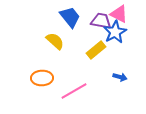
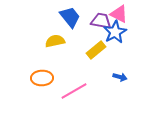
yellow semicircle: rotated 54 degrees counterclockwise
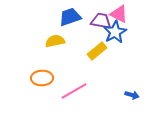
blue trapezoid: rotated 70 degrees counterclockwise
yellow rectangle: moved 1 px right, 1 px down
blue arrow: moved 12 px right, 18 px down
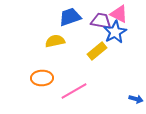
blue arrow: moved 4 px right, 4 px down
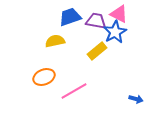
purple trapezoid: moved 5 px left
orange ellipse: moved 2 px right, 1 px up; rotated 20 degrees counterclockwise
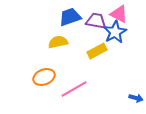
yellow semicircle: moved 3 px right, 1 px down
yellow rectangle: rotated 12 degrees clockwise
pink line: moved 2 px up
blue arrow: moved 1 px up
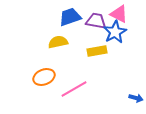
yellow rectangle: rotated 18 degrees clockwise
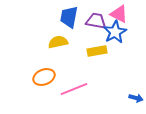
blue trapezoid: moved 1 px left; rotated 60 degrees counterclockwise
pink line: rotated 8 degrees clockwise
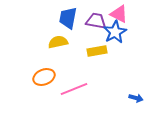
blue trapezoid: moved 1 px left, 1 px down
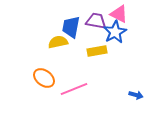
blue trapezoid: moved 3 px right, 9 px down
orange ellipse: moved 1 px down; rotated 60 degrees clockwise
blue arrow: moved 3 px up
